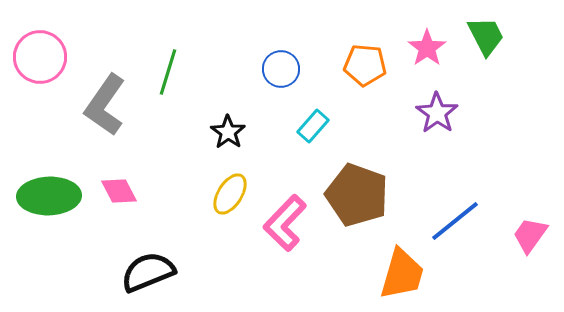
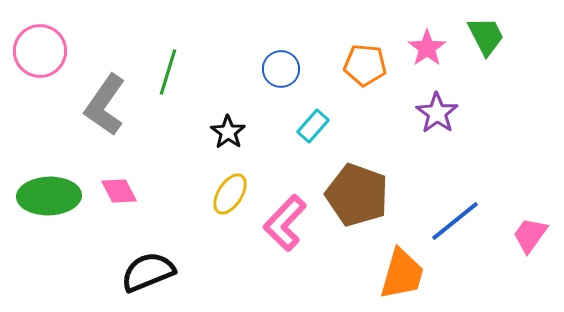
pink circle: moved 6 px up
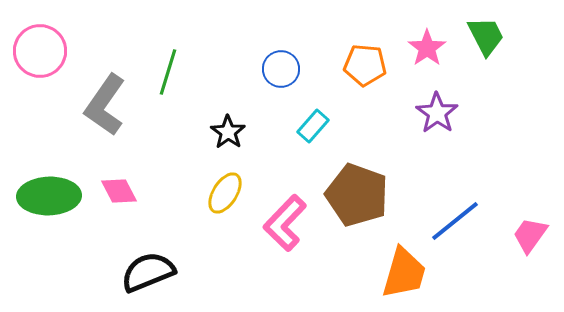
yellow ellipse: moved 5 px left, 1 px up
orange trapezoid: moved 2 px right, 1 px up
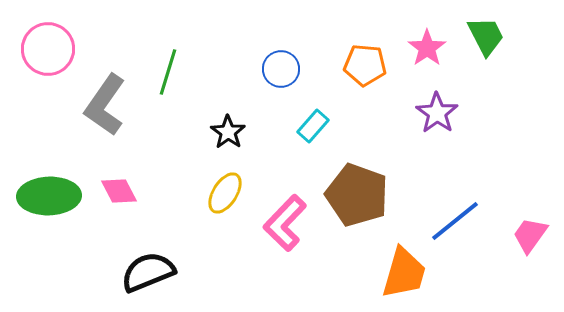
pink circle: moved 8 px right, 2 px up
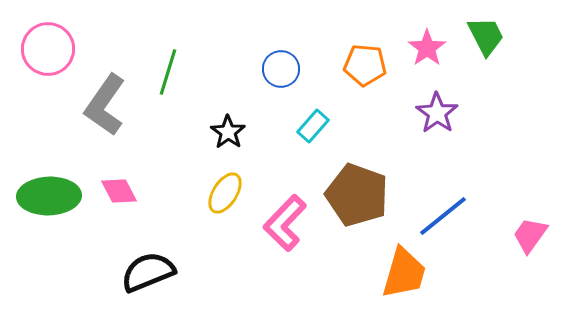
blue line: moved 12 px left, 5 px up
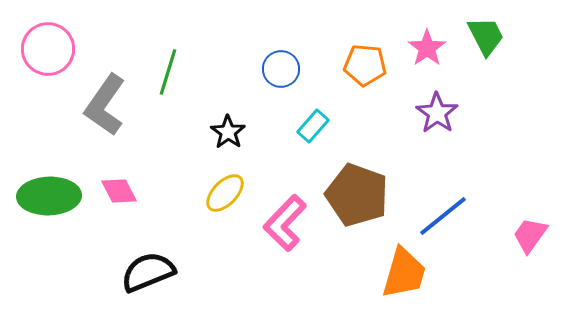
yellow ellipse: rotated 12 degrees clockwise
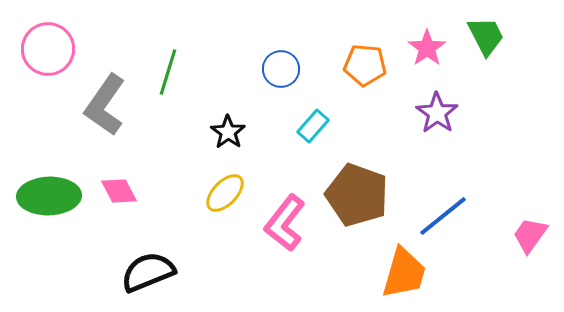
pink L-shape: rotated 6 degrees counterclockwise
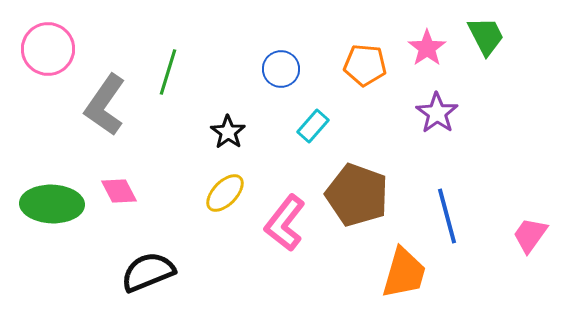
green ellipse: moved 3 px right, 8 px down; rotated 4 degrees clockwise
blue line: moved 4 px right; rotated 66 degrees counterclockwise
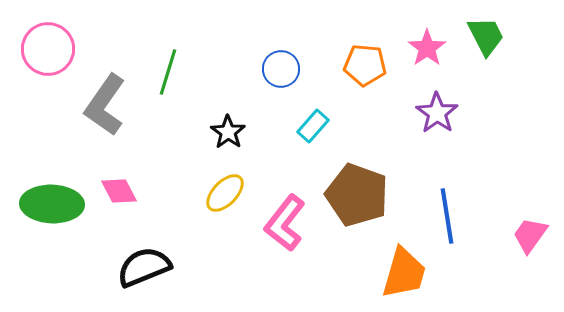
blue line: rotated 6 degrees clockwise
black semicircle: moved 4 px left, 5 px up
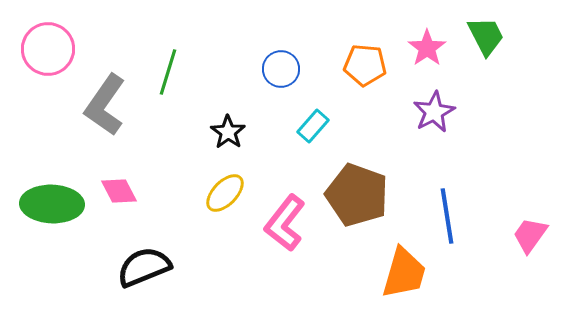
purple star: moved 3 px left, 1 px up; rotated 9 degrees clockwise
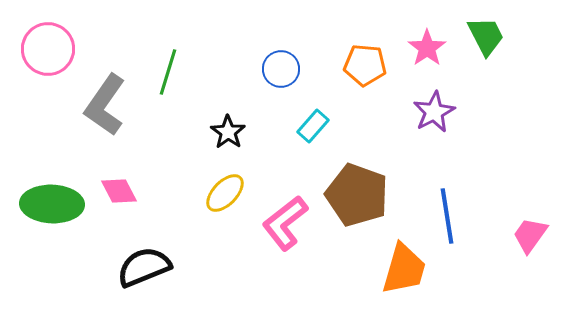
pink L-shape: rotated 14 degrees clockwise
orange trapezoid: moved 4 px up
